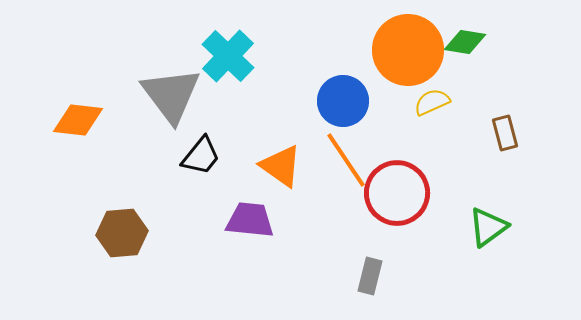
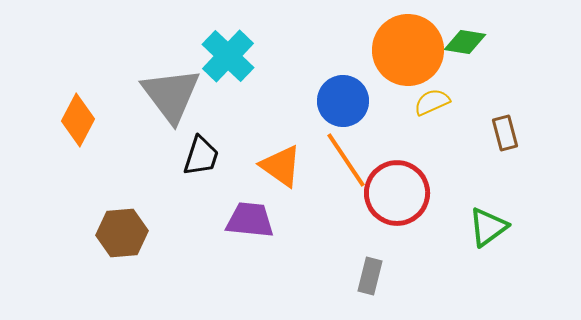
orange diamond: rotated 69 degrees counterclockwise
black trapezoid: rotated 21 degrees counterclockwise
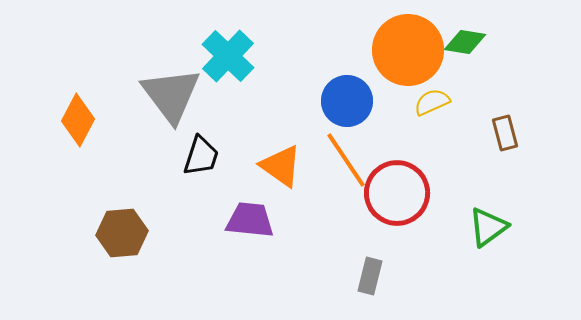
blue circle: moved 4 px right
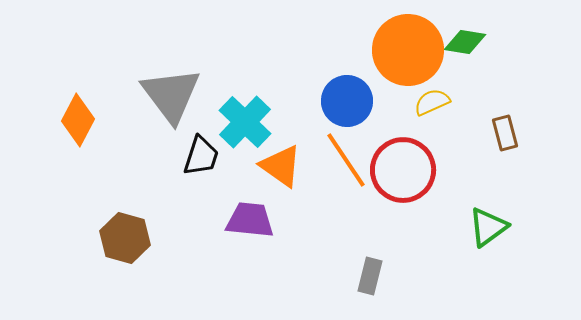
cyan cross: moved 17 px right, 66 px down
red circle: moved 6 px right, 23 px up
brown hexagon: moved 3 px right, 5 px down; rotated 21 degrees clockwise
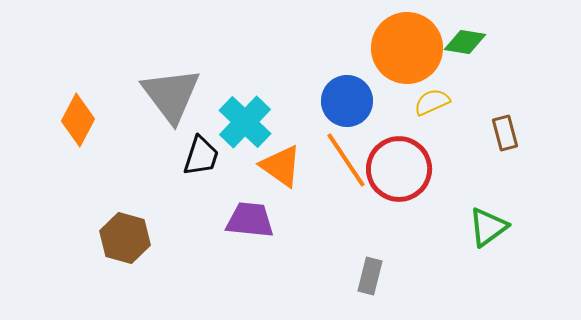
orange circle: moved 1 px left, 2 px up
red circle: moved 4 px left, 1 px up
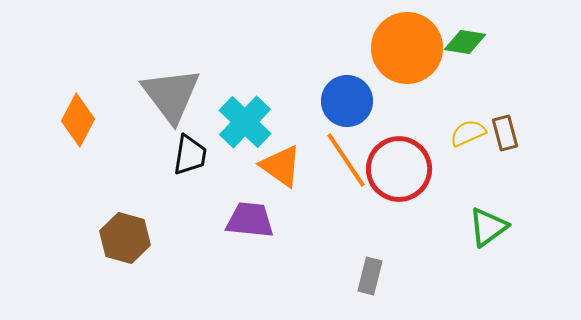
yellow semicircle: moved 36 px right, 31 px down
black trapezoid: moved 11 px left, 1 px up; rotated 9 degrees counterclockwise
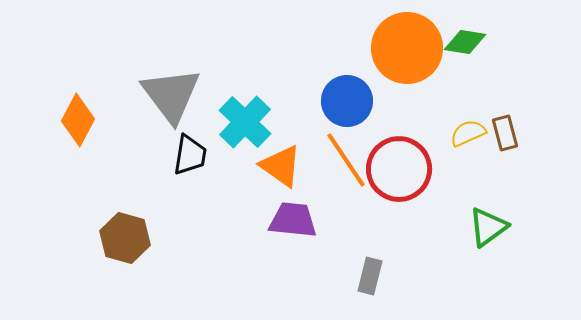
purple trapezoid: moved 43 px right
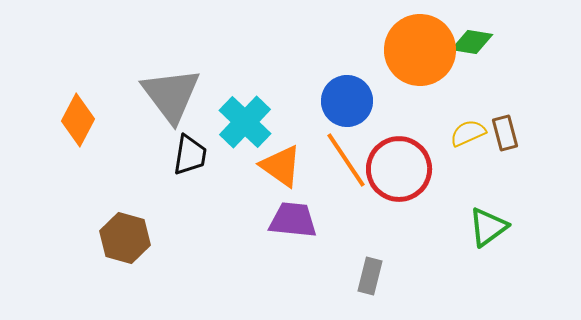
green diamond: moved 7 px right
orange circle: moved 13 px right, 2 px down
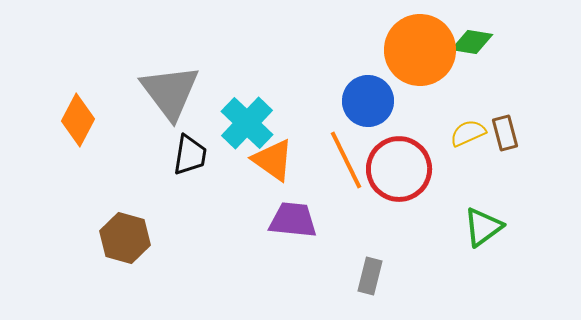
gray triangle: moved 1 px left, 3 px up
blue circle: moved 21 px right
cyan cross: moved 2 px right, 1 px down
orange line: rotated 8 degrees clockwise
orange triangle: moved 8 px left, 6 px up
green triangle: moved 5 px left
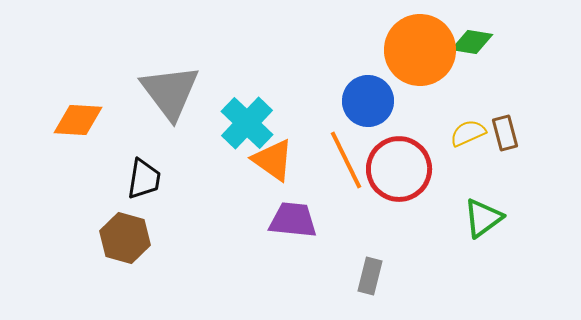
orange diamond: rotated 66 degrees clockwise
black trapezoid: moved 46 px left, 24 px down
green triangle: moved 9 px up
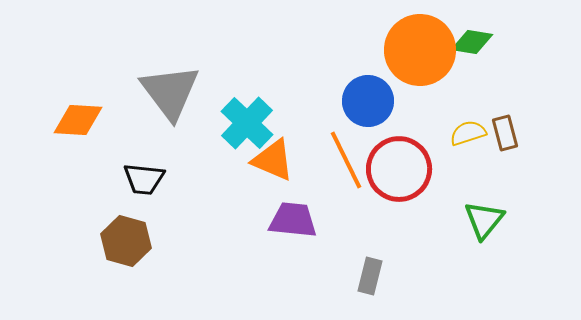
yellow semicircle: rotated 6 degrees clockwise
orange triangle: rotated 12 degrees counterclockwise
black trapezoid: rotated 87 degrees clockwise
green triangle: moved 1 px right, 2 px down; rotated 15 degrees counterclockwise
brown hexagon: moved 1 px right, 3 px down
